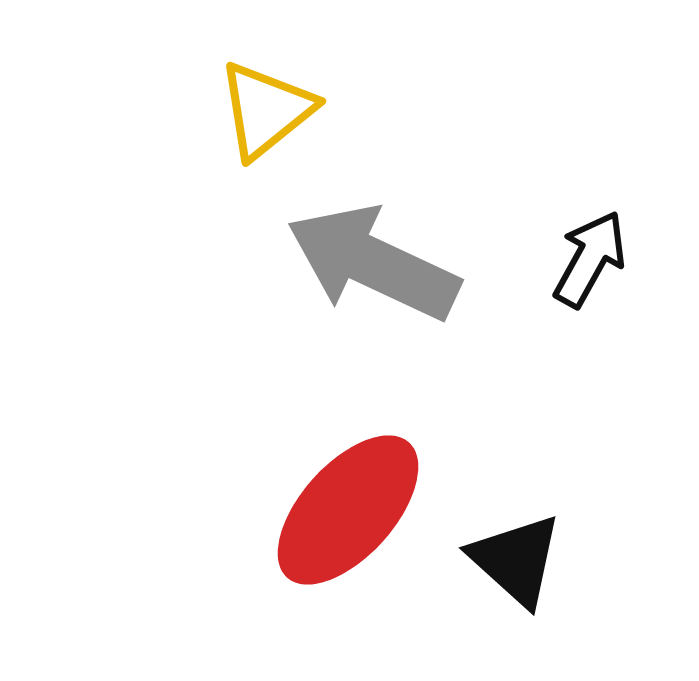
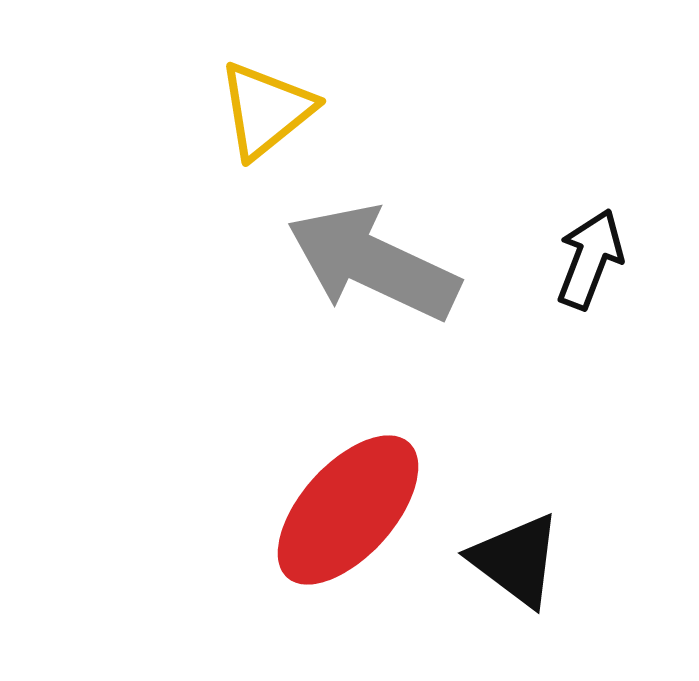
black arrow: rotated 8 degrees counterclockwise
black triangle: rotated 5 degrees counterclockwise
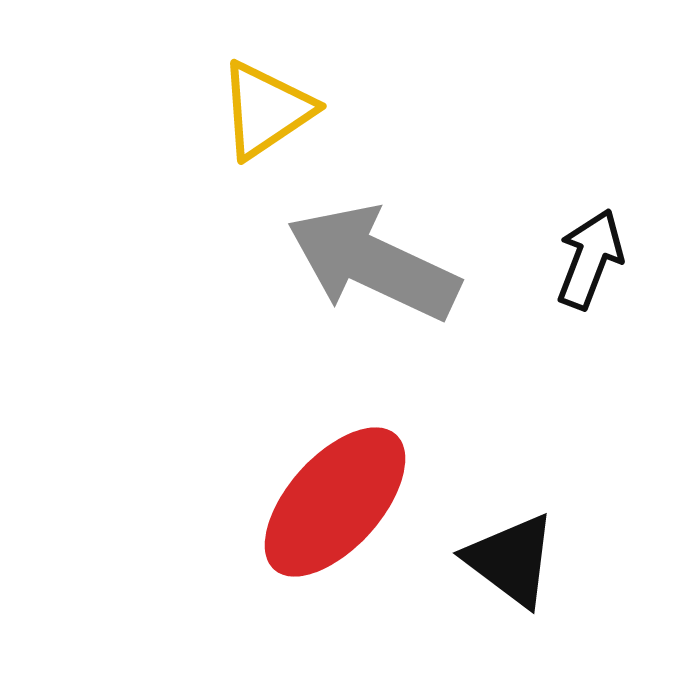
yellow triangle: rotated 5 degrees clockwise
red ellipse: moved 13 px left, 8 px up
black triangle: moved 5 px left
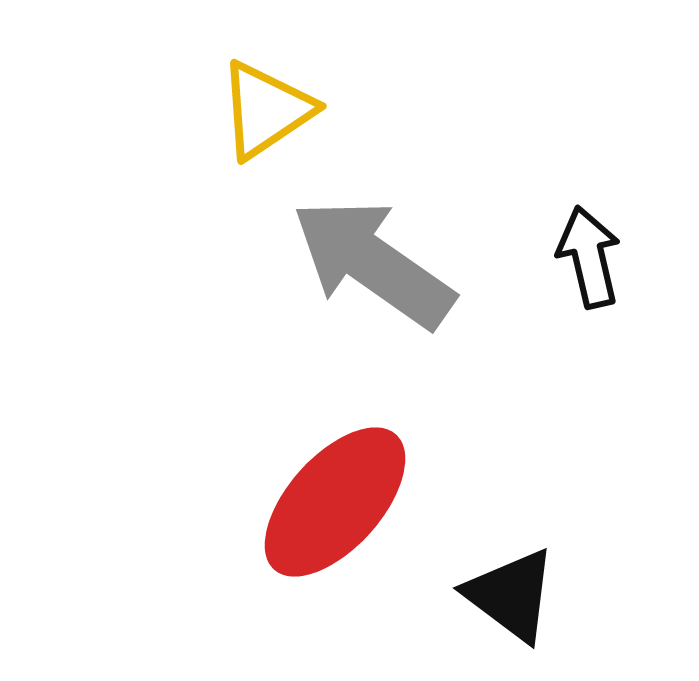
black arrow: moved 1 px left, 2 px up; rotated 34 degrees counterclockwise
gray arrow: rotated 10 degrees clockwise
black triangle: moved 35 px down
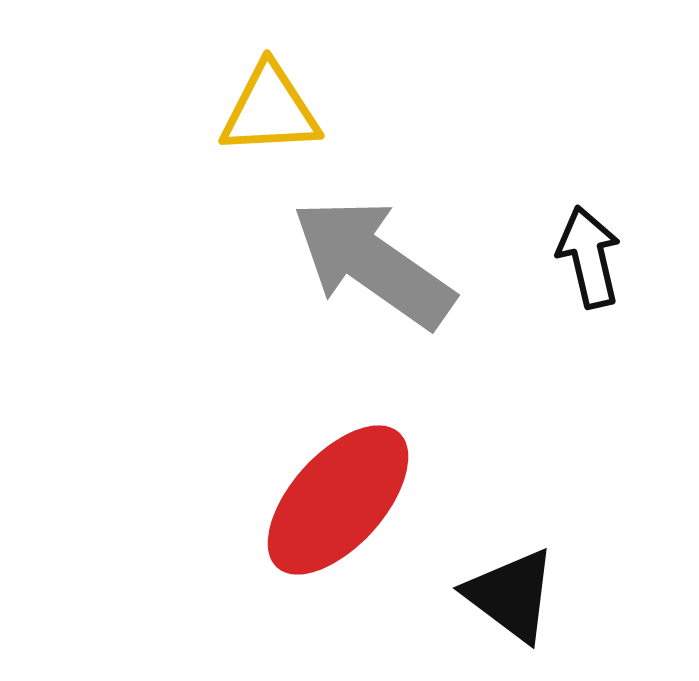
yellow triangle: moved 4 px right; rotated 31 degrees clockwise
red ellipse: moved 3 px right, 2 px up
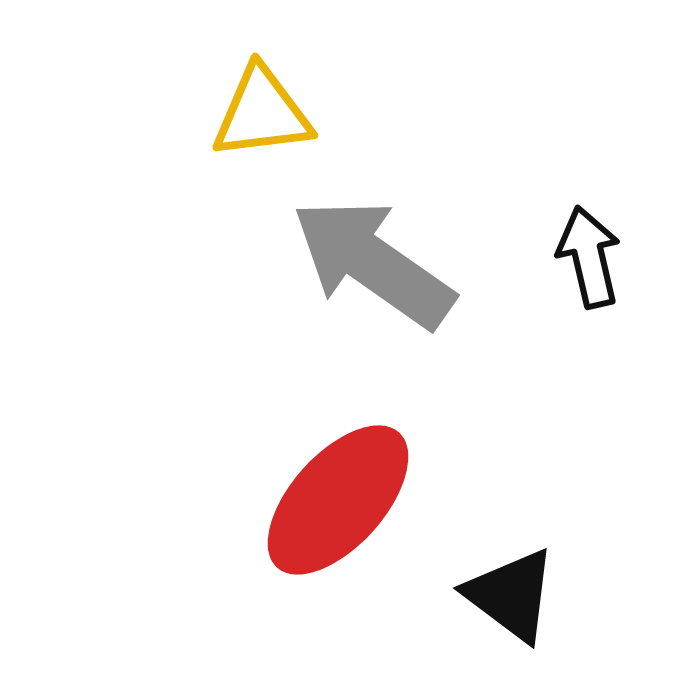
yellow triangle: moved 8 px left, 3 px down; rotated 4 degrees counterclockwise
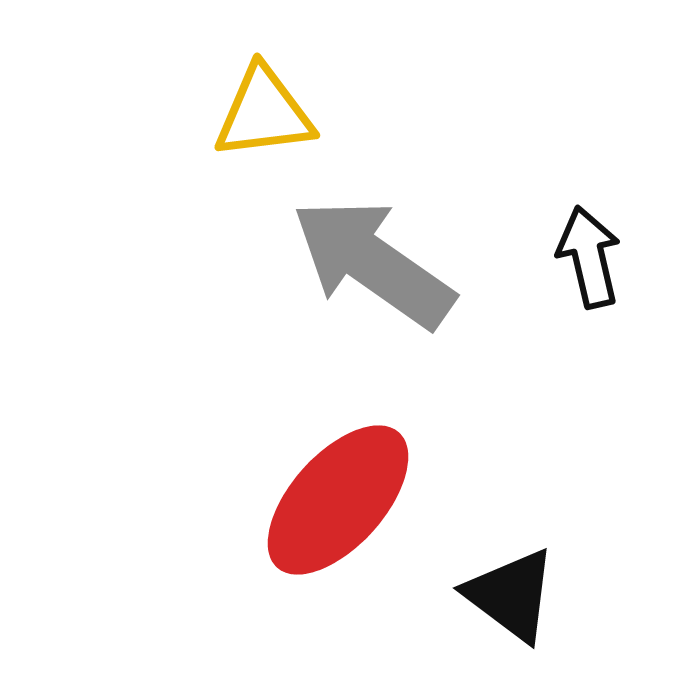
yellow triangle: moved 2 px right
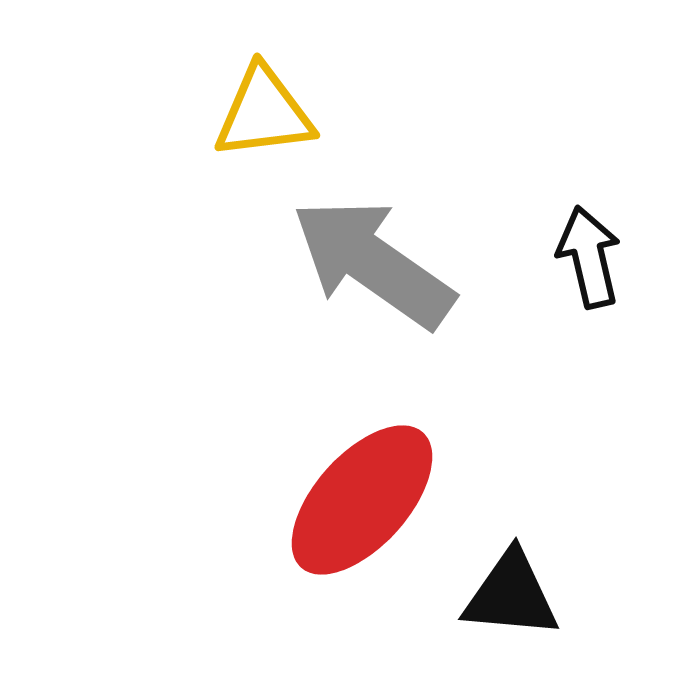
red ellipse: moved 24 px right
black triangle: rotated 32 degrees counterclockwise
